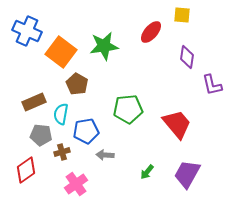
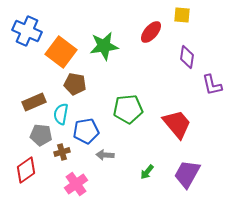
brown pentagon: moved 2 px left; rotated 20 degrees counterclockwise
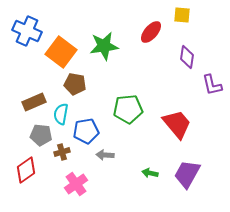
green arrow: moved 3 px right, 1 px down; rotated 63 degrees clockwise
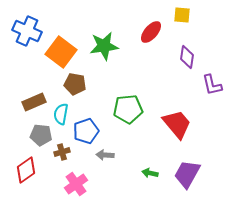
blue pentagon: rotated 10 degrees counterclockwise
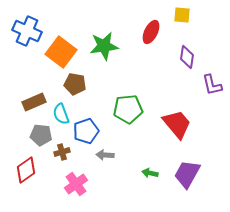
red ellipse: rotated 15 degrees counterclockwise
cyan semicircle: rotated 30 degrees counterclockwise
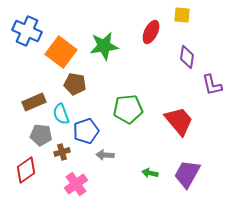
red trapezoid: moved 2 px right, 3 px up
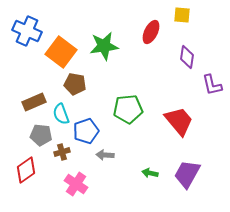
pink cross: rotated 20 degrees counterclockwise
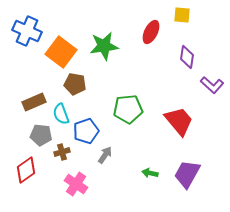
purple L-shape: rotated 35 degrees counterclockwise
gray arrow: rotated 120 degrees clockwise
